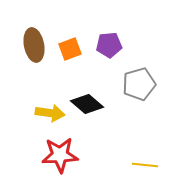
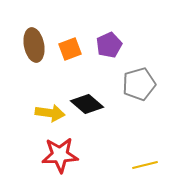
purple pentagon: rotated 20 degrees counterclockwise
yellow line: rotated 20 degrees counterclockwise
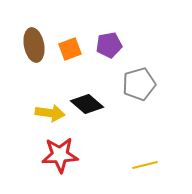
purple pentagon: rotated 15 degrees clockwise
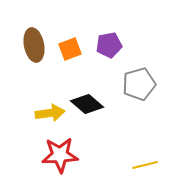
yellow arrow: rotated 16 degrees counterclockwise
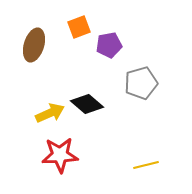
brown ellipse: rotated 28 degrees clockwise
orange square: moved 9 px right, 22 px up
gray pentagon: moved 2 px right, 1 px up
yellow arrow: rotated 16 degrees counterclockwise
yellow line: moved 1 px right
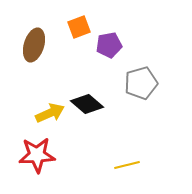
red star: moved 23 px left
yellow line: moved 19 px left
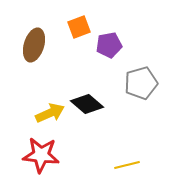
red star: moved 4 px right; rotated 9 degrees clockwise
